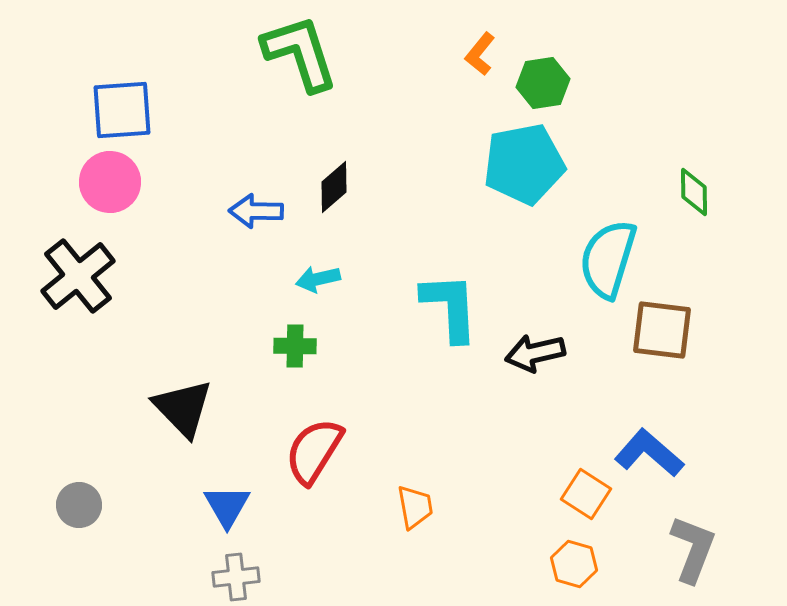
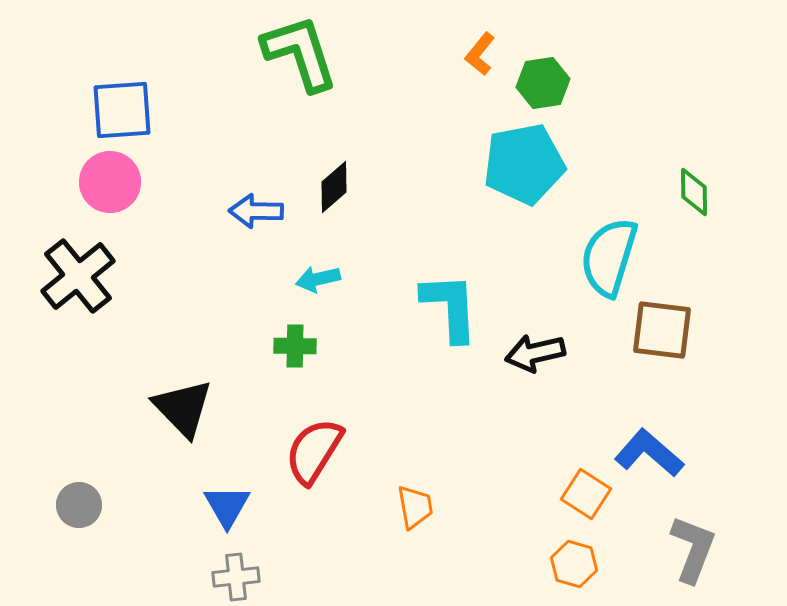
cyan semicircle: moved 1 px right, 2 px up
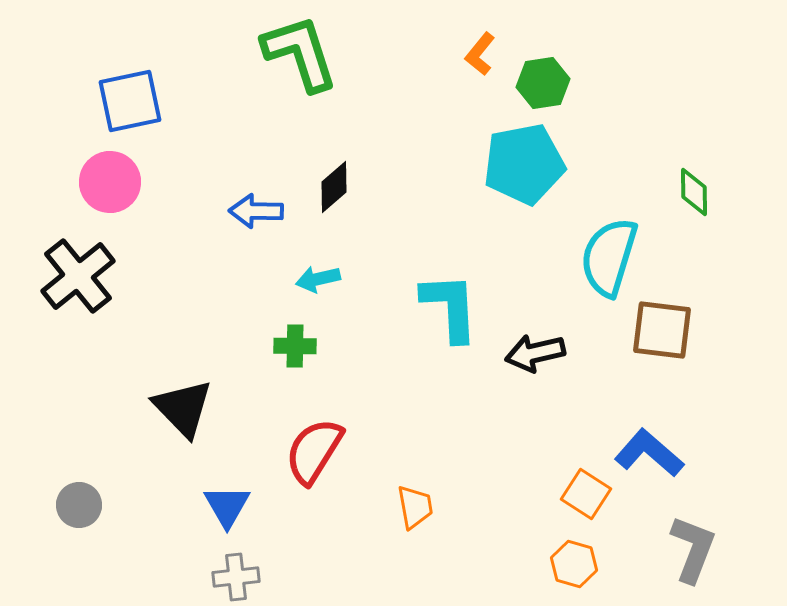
blue square: moved 8 px right, 9 px up; rotated 8 degrees counterclockwise
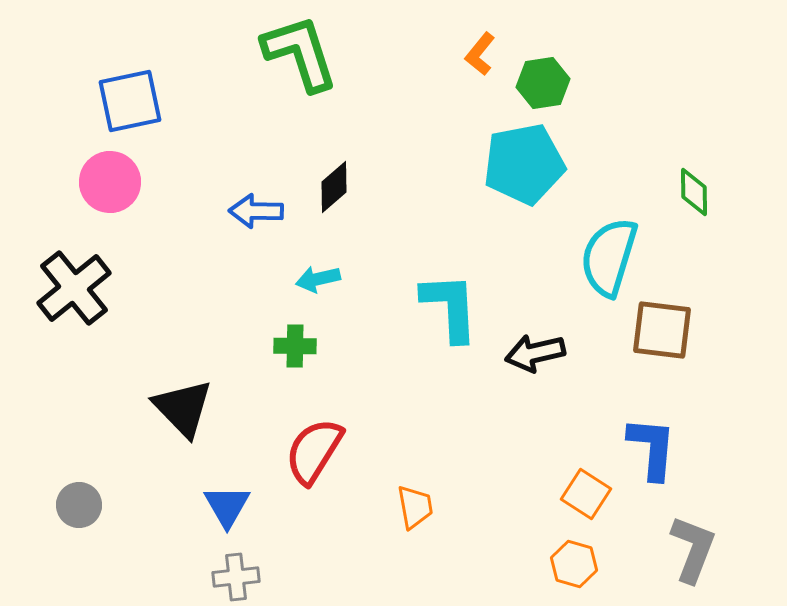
black cross: moved 4 px left, 12 px down
blue L-shape: moved 3 px right, 5 px up; rotated 54 degrees clockwise
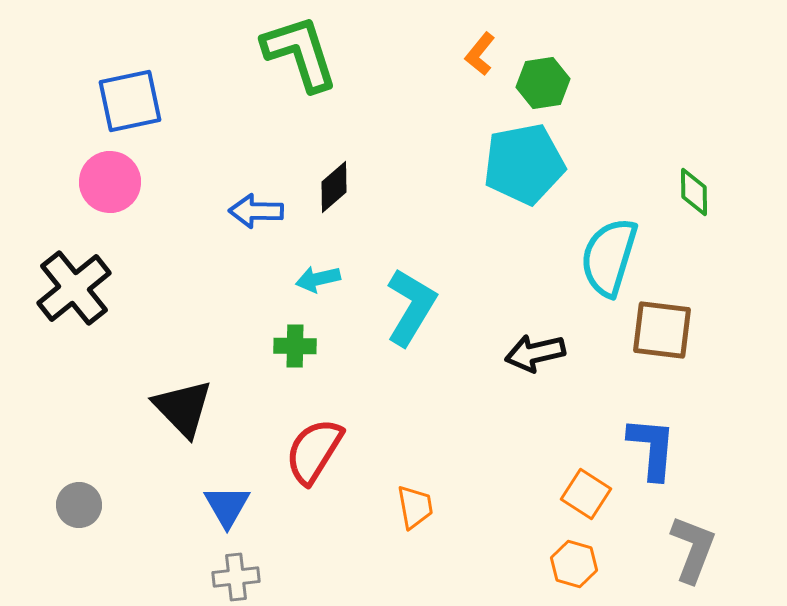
cyan L-shape: moved 39 px left; rotated 34 degrees clockwise
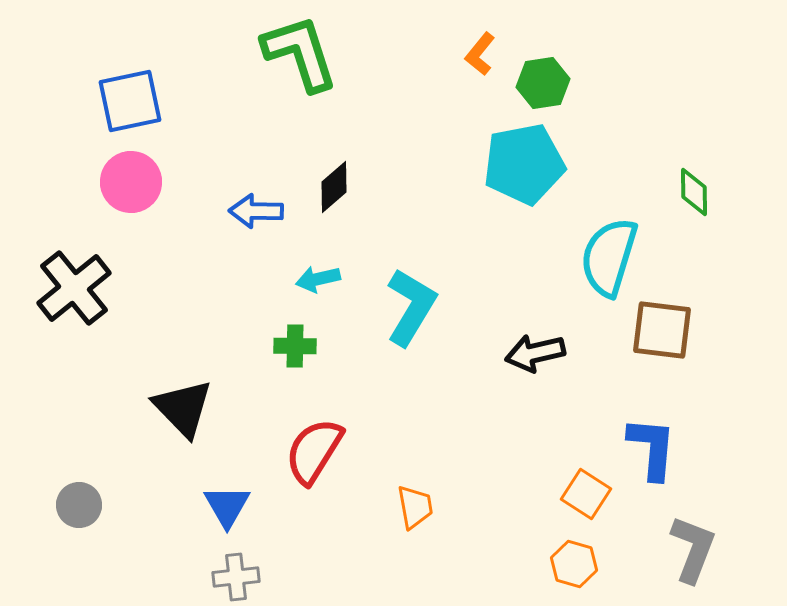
pink circle: moved 21 px right
